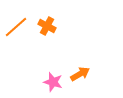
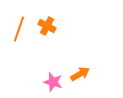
orange line: moved 3 px right, 2 px down; rotated 30 degrees counterclockwise
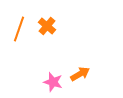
orange cross: rotated 12 degrees clockwise
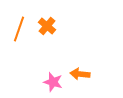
orange arrow: rotated 144 degrees counterclockwise
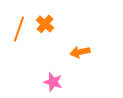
orange cross: moved 2 px left, 2 px up
orange arrow: moved 22 px up; rotated 18 degrees counterclockwise
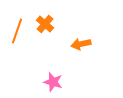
orange line: moved 2 px left, 2 px down
orange arrow: moved 1 px right, 8 px up
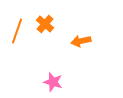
orange arrow: moved 3 px up
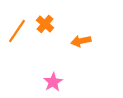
orange line: rotated 15 degrees clockwise
pink star: rotated 24 degrees clockwise
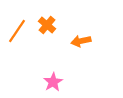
orange cross: moved 2 px right, 1 px down
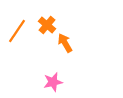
orange arrow: moved 16 px left, 2 px down; rotated 72 degrees clockwise
pink star: rotated 18 degrees clockwise
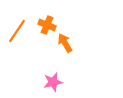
orange cross: rotated 18 degrees counterclockwise
